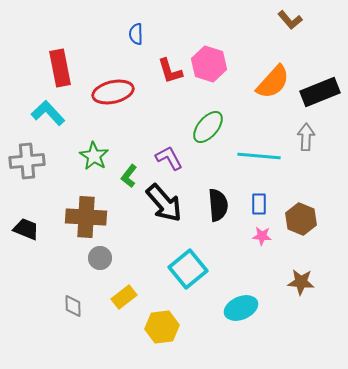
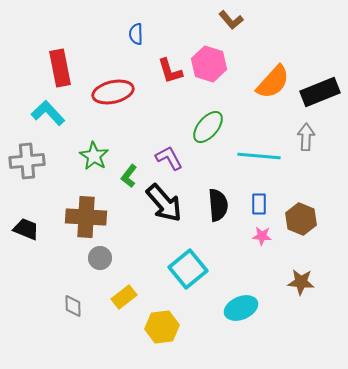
brown L-shape: moved 59 px left
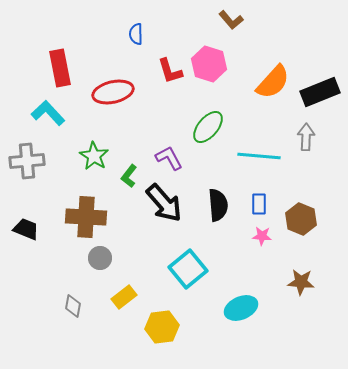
gray diamond: rotated 10 degrees clockwise
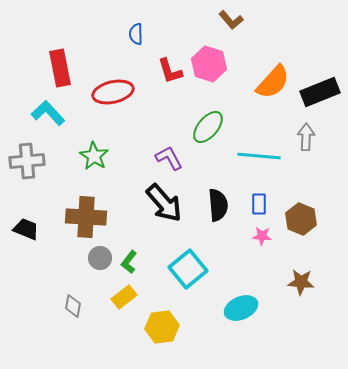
green L-shape: moved 86 px down
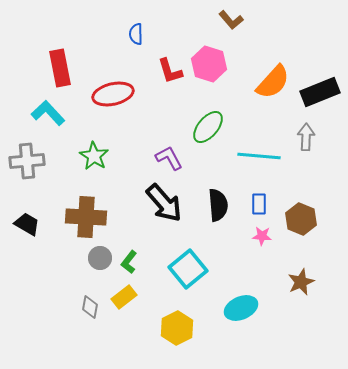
red ellipse: moved 2 px down
black trapezoid: moved 1 px right, 5 px up; rotated 8 degrees clockwise
brown star: rotated 28 degrees counterclockwise
gray diamond: moved 17 px right, 1 px down
yellow hexagon: moved 15 px right, 1 px down; rotated 20 degrees counterclockwise
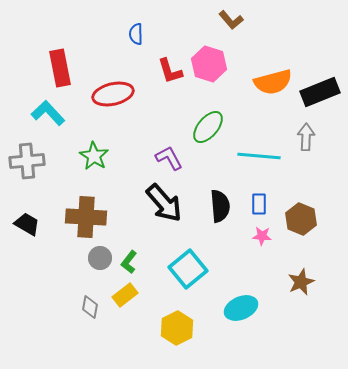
orange semicircle: rotated 33 degrees clockwise
black semicircle: moved 2 px right, 1 px down
yellow rectangle: moved 1 px right, 2 px up
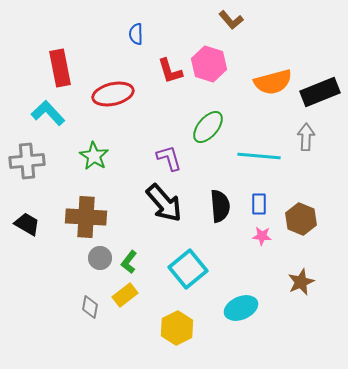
purple L-shape: rotated 12 degrees clockwise
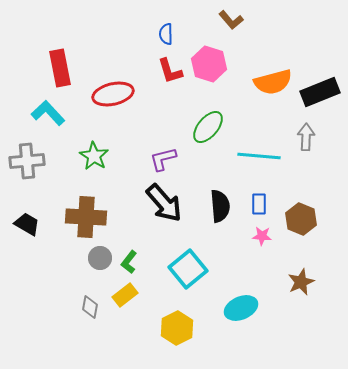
blue semicircle: moved 30 px right
purple L-shape: moved 6 px left, 1 px down; rotated 88 degrees counterclockwise
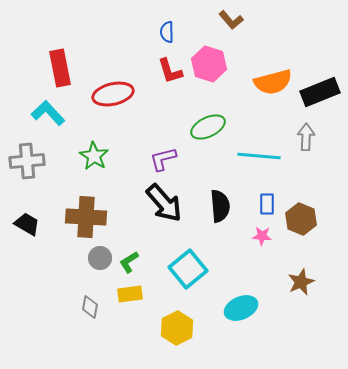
blue semicircle: moved 1 px right, 2 px up
green ellipse: rotated 24 degrees clockwise
blue rectangle: moved 8 px right
green L-shape: rotated 20 degrees clockwise
yellow rectangle: moved 5 px right, 1 px up; rotated 30 degrees clockwise
